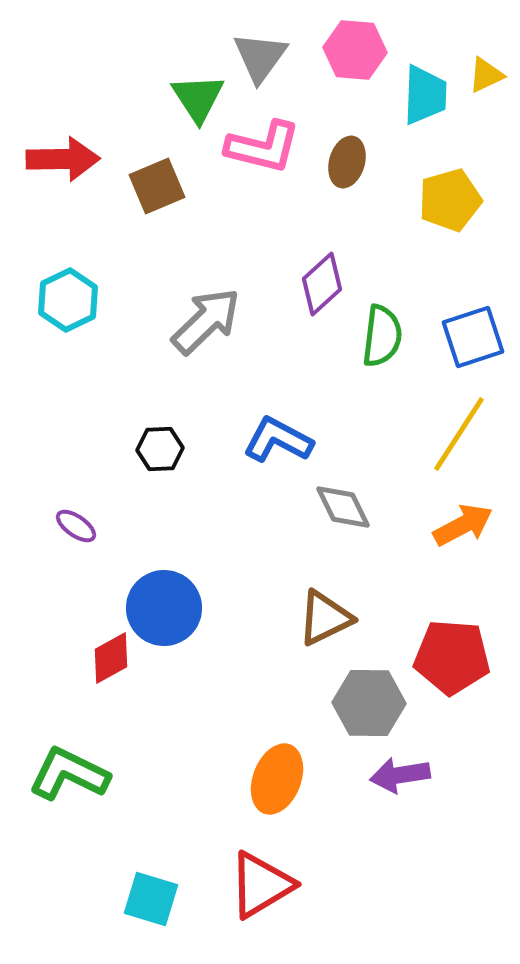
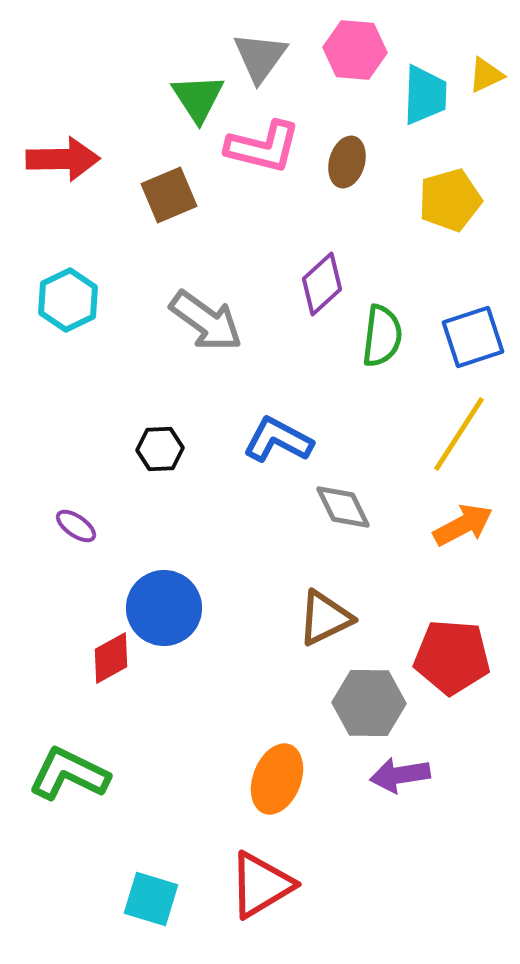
brown square: moved 12 px right, 9 px down
gray arrow: rotated 80 degrees clockwise
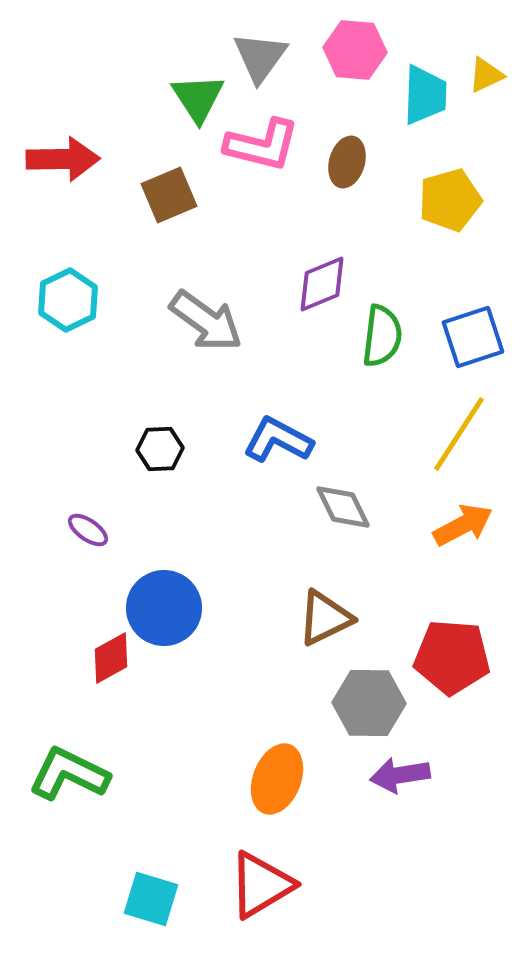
pink L-shape: moved 1 px left, 2 px up
purple diamond: rotated 20 degrees clockwise
purple ellipse: moved 12 px right, 4 px down
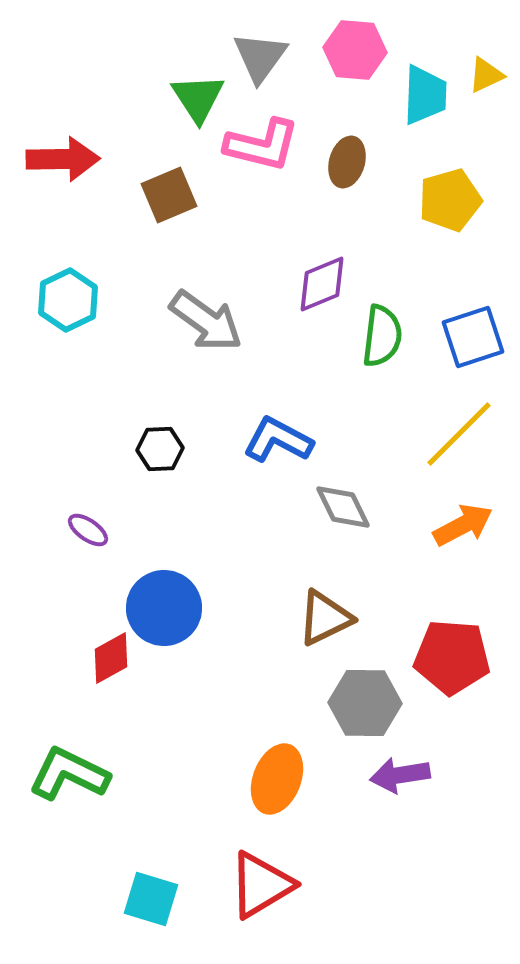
yellow line: rotated 12 degrees clockwise
gray hexagon: moved 4 px left
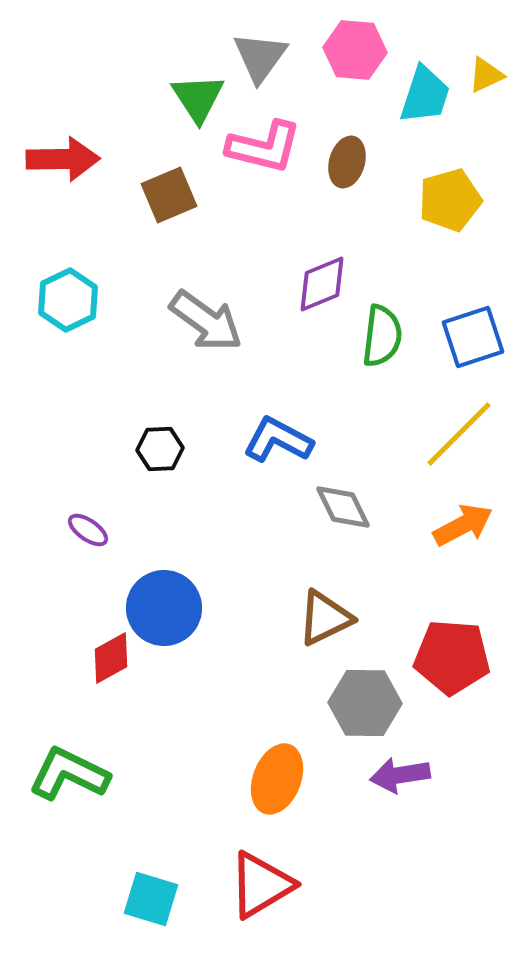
cyan trapezoid: rotated 16 degrees clockwise
pink L-shape: moved 2 px right, 2 px down
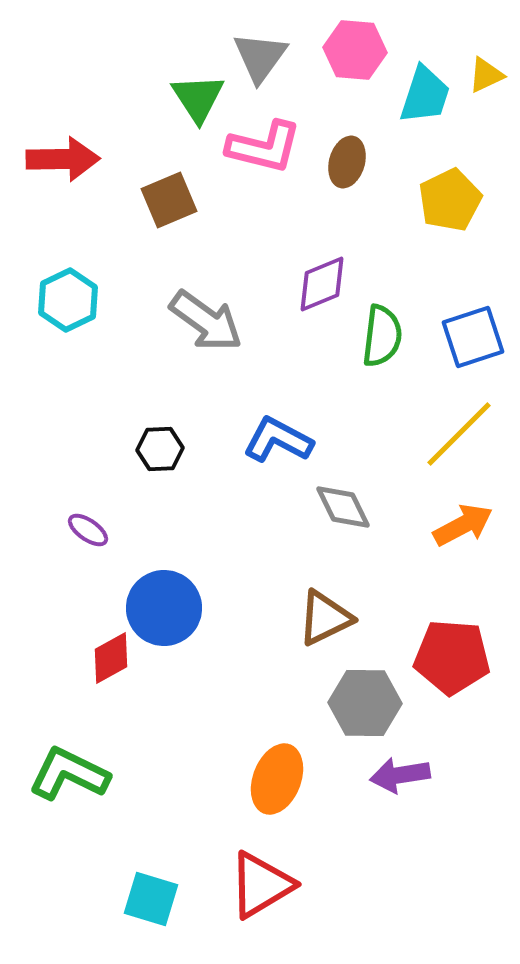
brown square: moved 5 px down
yellow pentagon: rotated 10 degrees counterclockwise
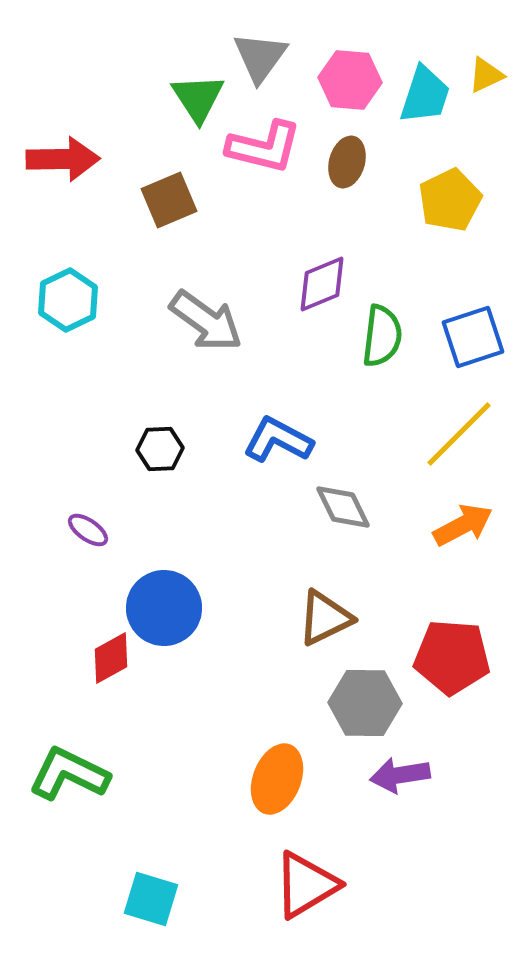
pink hexagon: moved 5 px left, 30 px down
red triangle: moved 45 px right
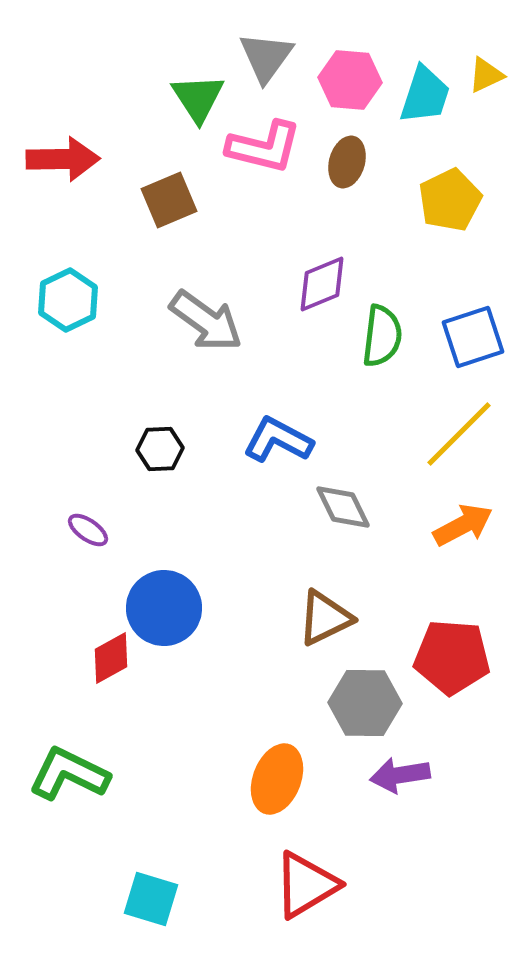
gray triangle: moved 6 px right
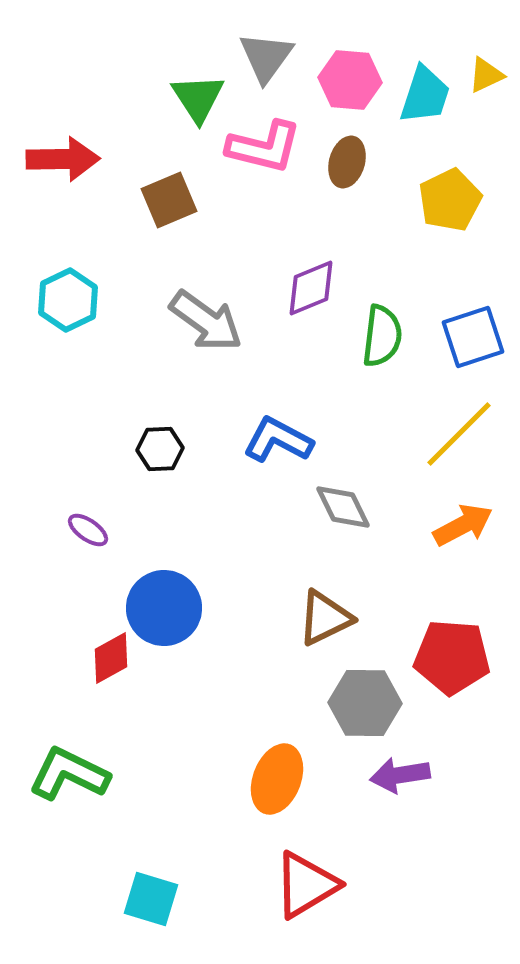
purple diamond: moved 11 px left, 4 px down
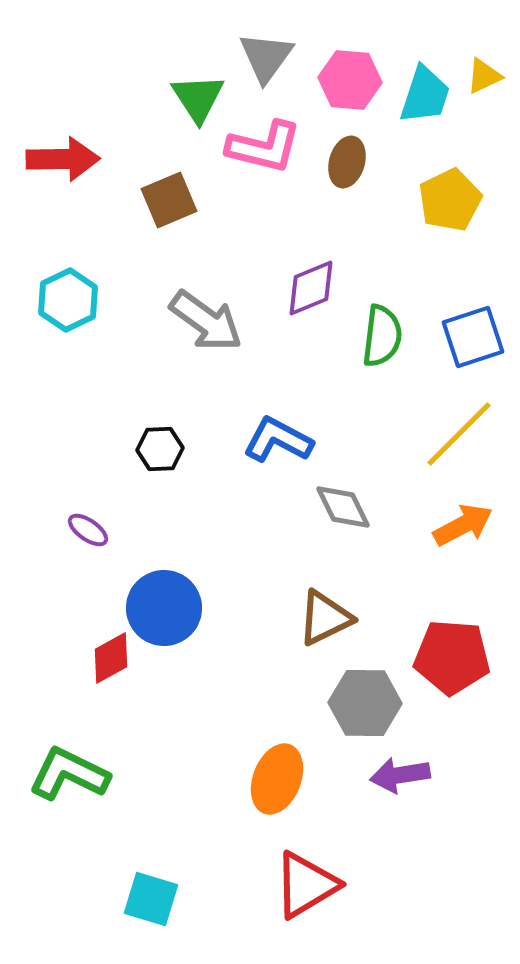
yellow triangle: moved 2 px left, 1 px down
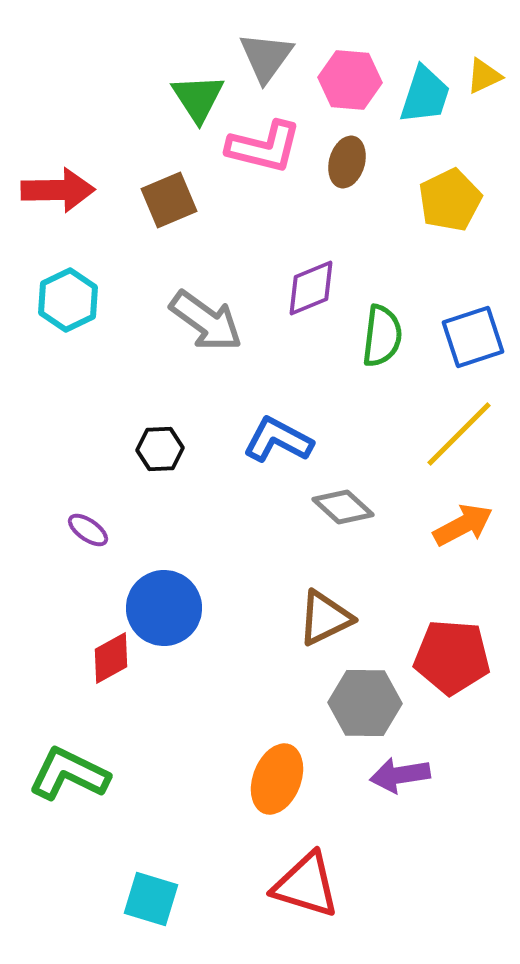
red arrow: moved 5 px left, 31 px down
gray diamond: rotated 22 degrees counterclockwise
red triangle: rotated 48 degrees clockwise
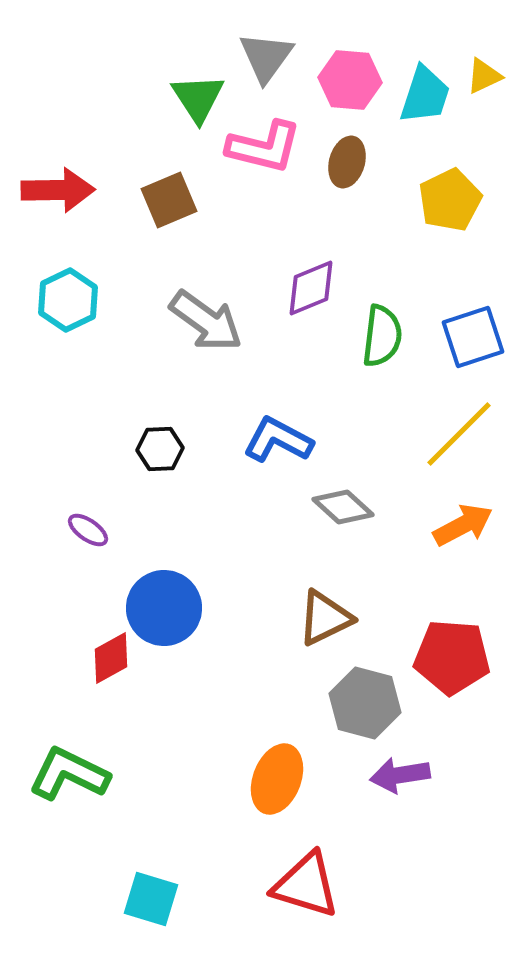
gray hexagon: rotated 14 degrees clockwise
